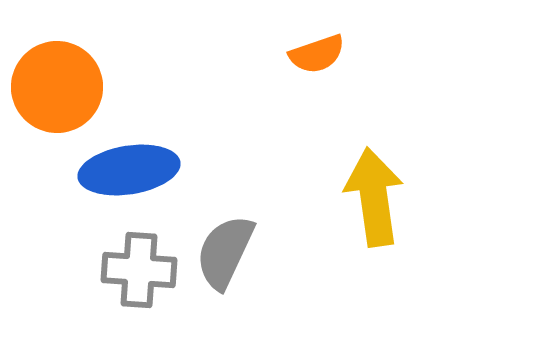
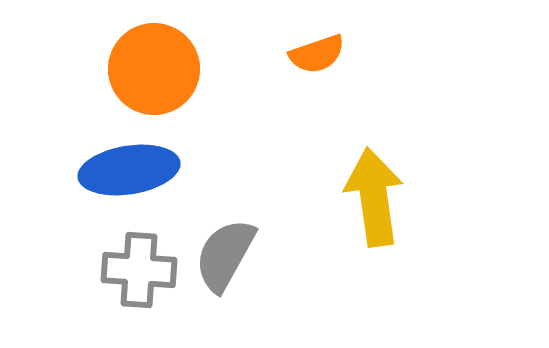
orange circle: moved 97 px right, 18 px up
gray semicircle: moved 3 px down; rotated 4 degrees clockwise
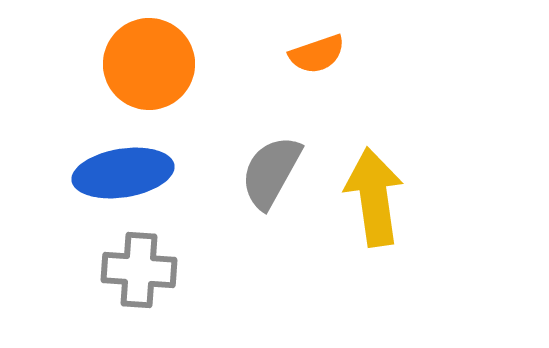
orange circle: moved 5 px left, 5 px up
blue ellipse: moved 6 px left, 3 px down
gray semicircle: moved 46 px right, 83 px up
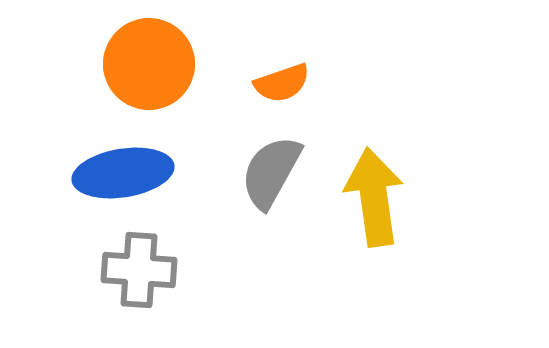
orange semicircle: moved 35 px left, 29 px down
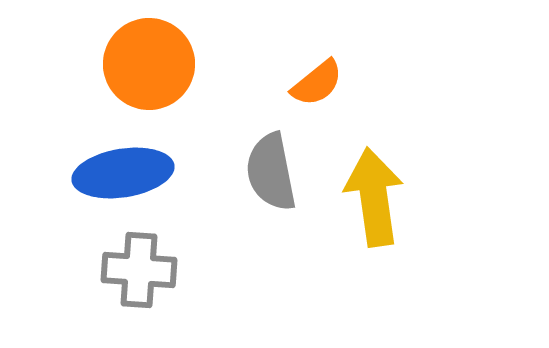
orange semicircle: moved 35 px right; rotated 20 degrees counterclockwise
gray semicircle: rotated 40 degrees counterclockwise
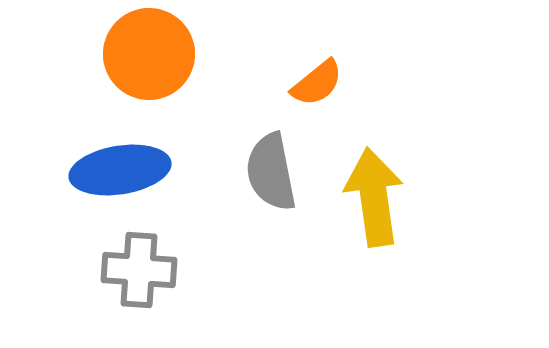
orange circle: moved 10 px up
blue ellipse: moved 3 px left, 3 px up
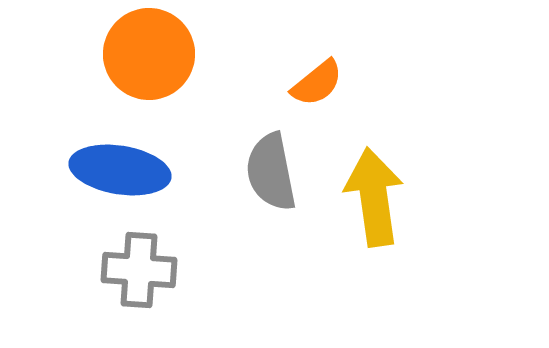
blue ellipse: rotated 18 degrees clockwise
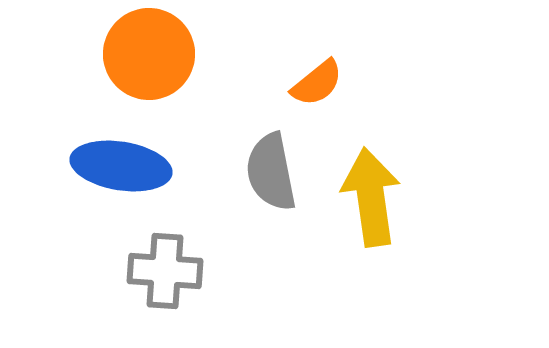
blue ellipse: moved 1 px right, 4 px up
yellow arrow: moved 3 px left
gray cross: moved 26 px right, 1 px down
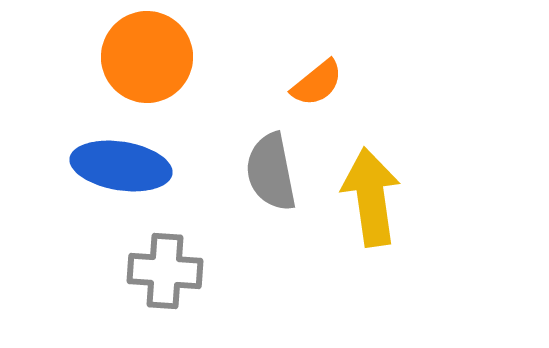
orange circle: moved 2 px left, 3 px down
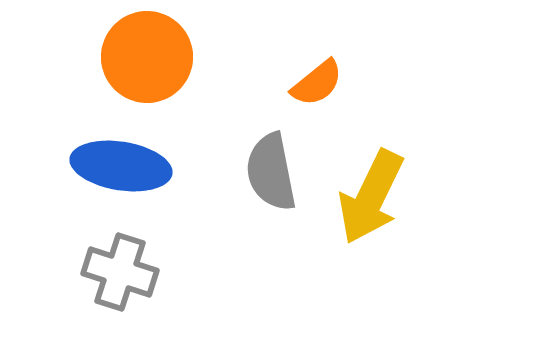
yellow arrow: rotated 146 degrees counterclockwise
gray cross: moved 45 px left, 1 px down; rotated 14 degrees clockwise
